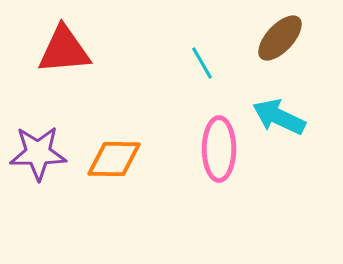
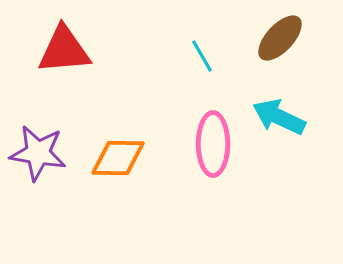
cyan line: moved 7 px up
pink ellipse: moved 6 px left, 5 px up
purple star: rotated 10 degrees clockwise
orange diamond: moved 4 px right, 1 px up
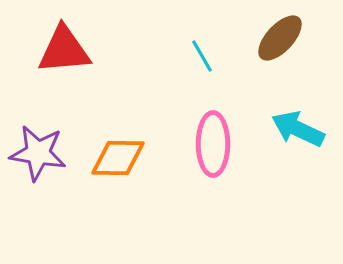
cyan arrow: moved 19 px right, 12 px down
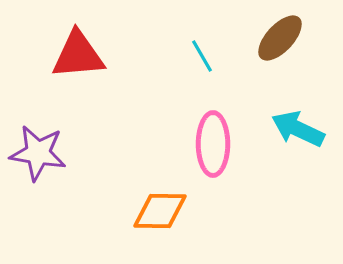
red triangle: moved 14 px right, 5 px down
orange diamond: moved 42 px right, 53 px down
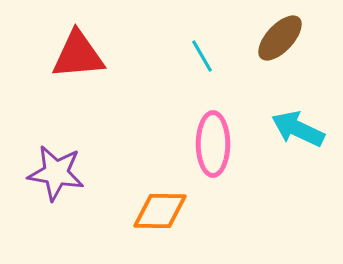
purple star: moved 18 px right, 20 px down
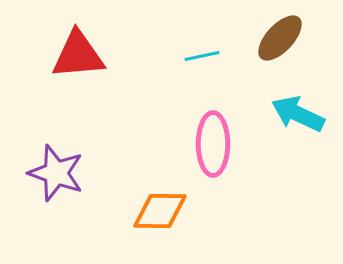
cyan line: rotated 72 degrees counterclockwise
cyan arrow: moved 15 px up
purple star: rotated 10 degrees clockwise
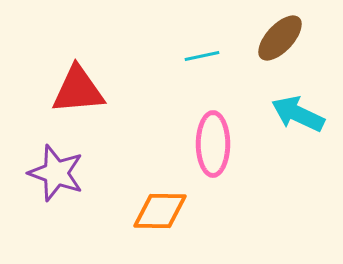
red triangle: moved 35 px down
